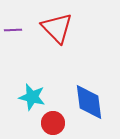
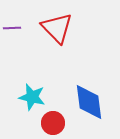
purple line: moved 1 px left, 2 px up
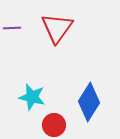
red triangle: rotated 20 degrees clockwise
blue diamond: rotated 39 degrees clockwise
red circle: moved 1 px right, 2 px down
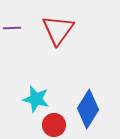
red triangle: moved 1 px right, 2 px down
cyan star: moved 4 px right, 2 px down
blue diamond: moved 1 px left, 7 px down
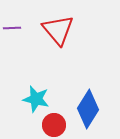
red triangle: rotated 16 degrees counterclockwise
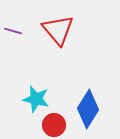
purple line: moved 1 px right, 3 px down; rotated 18 degrees clockwise
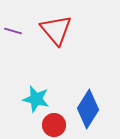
red triangle: moved 2 px left
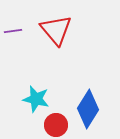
purple line: rotated 24 degrees counterclockwise
red circle: moved 2 px right
